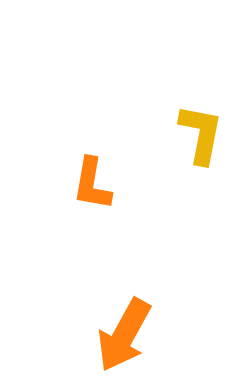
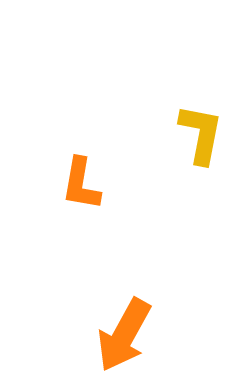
orange L-shape: moved 11 px left
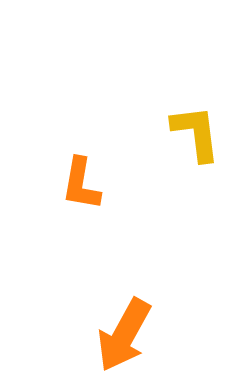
yellow L-shape: moved 5 px left, 1 px up; rotated 18 degrees counterclockwise
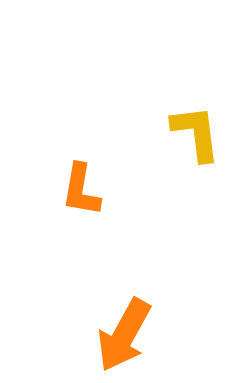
orange L-shape: moved 6 px down
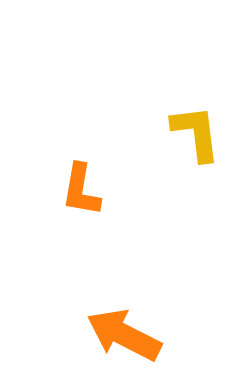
orange arrow: rotated 88 degrees clockwise
